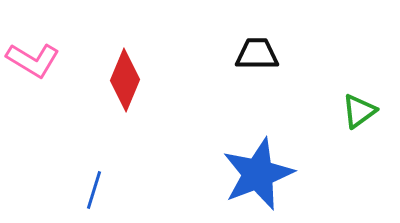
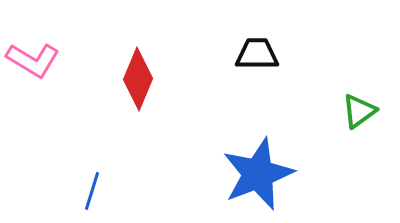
red diamond: moved 13 px right, 1 px up
blue line: moved 2 px left, 1 px down
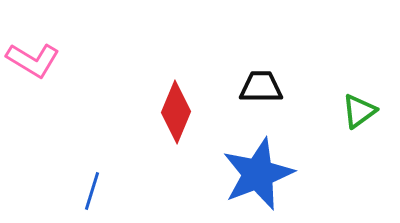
black trapezoid: moved 4 px right, 33 px down
red diamond: moved 38 px right, 33 px down
